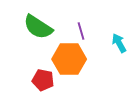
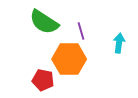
green semicircle: moved 6 px right, 5 px up
cyan arrow: rotated 36 degrees clockwise
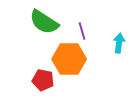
purple line: moved 1 px right
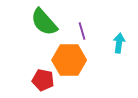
green semicircle: rotated 16 degrees clockwise
orange hexagon: moved 1 px down
